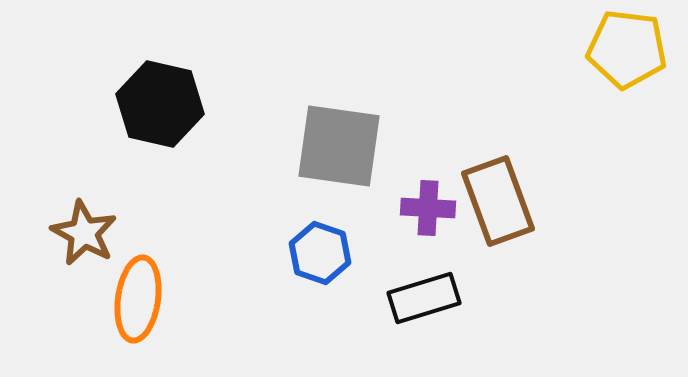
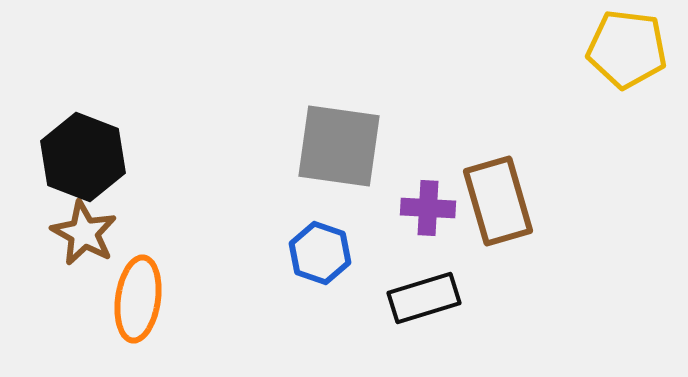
black hexagon: moved 77 px left, 53 px down; rotated 8 degrees clockwise
brown rectangle: rotated 4 degrees clockwise
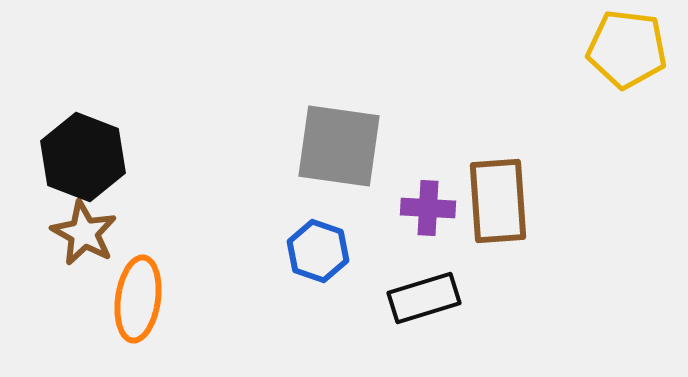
brown rectangle: rotated 12 degrees clockwise
blue hexagon: moved 2 px left, 2 px up
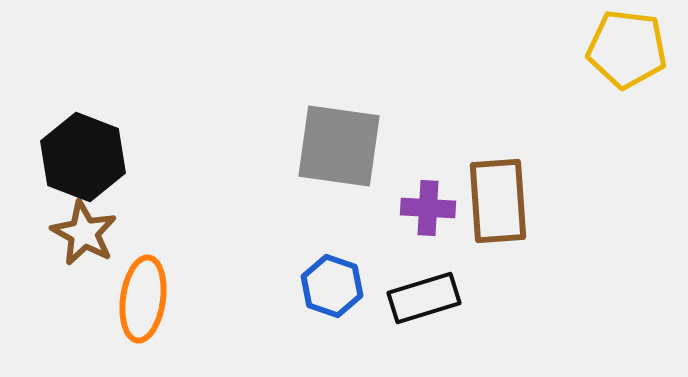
blue hexagon: moved 14 px right, 35 px down
orange ellipse: moved 5 px right
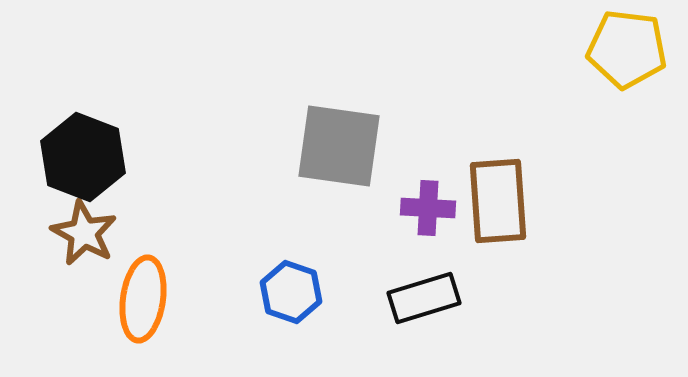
blue hexagon: moved 41 px left, 6 px down
